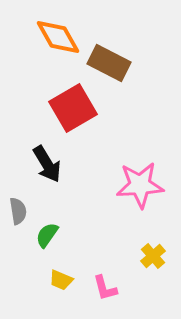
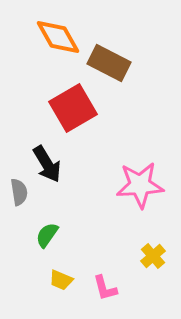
gray semicircle: moved 1 px right, 19 px up
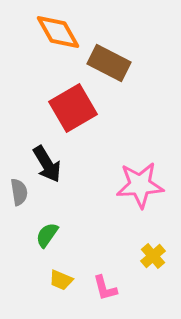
orange diamond: moved 5 px up
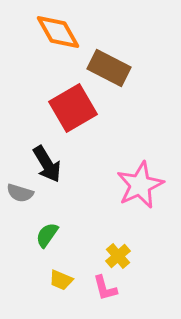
brown rectangle: moved 5 px down
pink star: rotated 21 degrees counterclockwise
gray semicircle: moved 1 px right, 1 px down; rotated 116 degrees clockwise
yellow cross: moved 35 px left
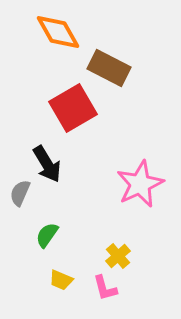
pink star: moved 1 px up
gray semicircle: rotated 96 degrees clockwise
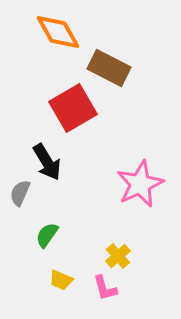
black arrow: moved 2 px up
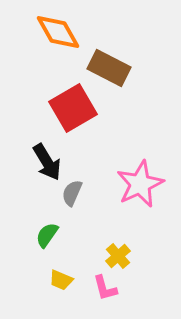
gray semicircle: moved 52 px right
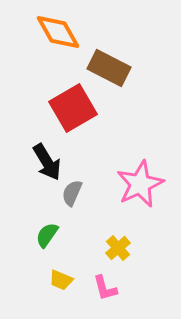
yellow cross: moved 8 px up
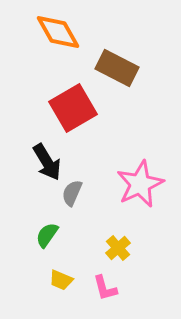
brown rectangle: moved 8 px right
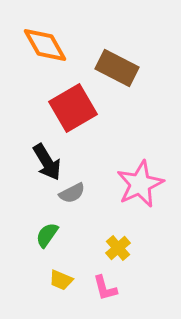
orange diamond: moved 13 px left, 13 px down
gray semicircle: rotated 140 degrees counterclockwise
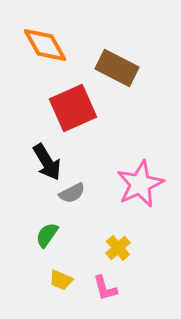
red square: rotated 6 degrees clockwise
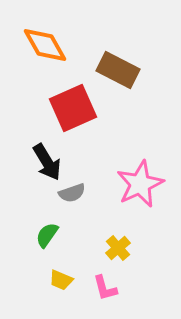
brown rectangle: moved 1 px right, 2 px down
gray semicircle: rotated 8 degrees clockwise
